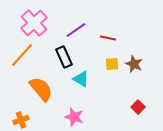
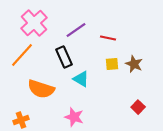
orange semicircle: rotated 148 degrees clockwise
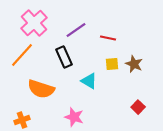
cyan triangle: moved 8 px right, 2 px down
orange cross: moved 1 px right
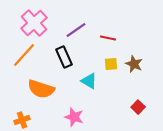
orange line: moved 2 px right
yellow square: moved 1 px left
